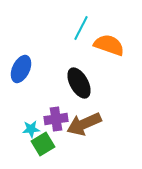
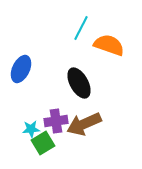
purple cross: moved 2 px down
green square: moved 1 px up
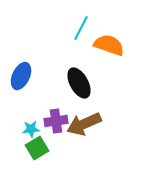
blue ellipse: moved 7 px down
green square: moved 6 px left, 5 px down
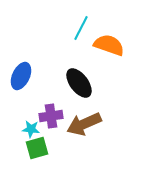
black ellipse: rotated 8 degrees counterclockwise
purple cross: moved 5 px left, 5 px up
cyan star: rotated 12 degrees clockwise
green square: rotated 15 degrees clockwise
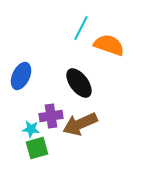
brown arrow: moved 4 px left
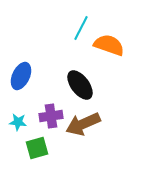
black ellipse: moved 1 px right, 2 px down
brown arrow: moved 3 px right
cyan star: moved 13 px left, 7 px up
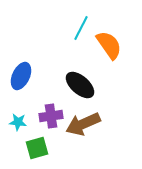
orange semicircle: rotated 36 degrees clockwise
black ellipse: rotated 12 degrees counterclockwise
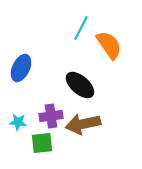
blue ellipse: moved 8 px up
brown arrow: rotated 12 degrees clockwise
green square: moved 5 px right, 5 px up; rotated 10 degrees clockwise
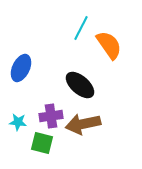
green square: rotated 20 degrees clockwise
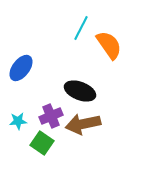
blue ellipse: rotated 12 degrees clockwise
black ellipse: moved 6 px down; rotated 20 degrees counterclockwise
purple cross: rotated 15 degrees counterclockwise
cyan star: moved 1 px up; rotated 12 degrees counterclockwise
green square: rotated 20 degrees clockwise
